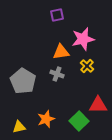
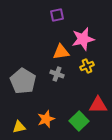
yellow cross: rotated 24 degrees clockwise
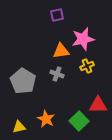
orange triangle: moved 1 px up
orange star: rotated 24 degrees counterclockwise
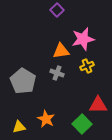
purple square: moved 5 px up; rotated 32 degrees counterclockwise
gray cross: moved 1 px up
green square: moved 3 px right, 3 px down
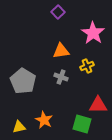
purple square: moved 1 px right, 2 px down
pink star: moved 10 px right, 6 px up; rotated 25 degrees counterclockwise
gray cross: moved 4 px right, 4 px down
orange star: moved 2 px left, 1 px down
green square: rotated 30 degrees counterclockwise
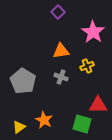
pink star: moved 1 px up
yellow triangle: rotated 24 degrees counterclockwise
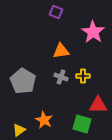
purple square: moved 2 px left; rotated 24 degrees counterclockwise
yellow cross: moved 4 px left, 10 px down; rotated 24 degrees clockwise
yellow triangle: moved 3 px down
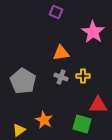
orange triangle: moved 2 px down
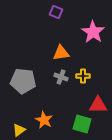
gray pentagon: rotated 25 degrees counterclockwise
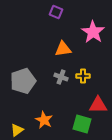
orange triangle: moved 2 px right, 4 px up
gray pentagon: rotated 25 degrees counterclockwise
yellow triangle: moved 2 px left
